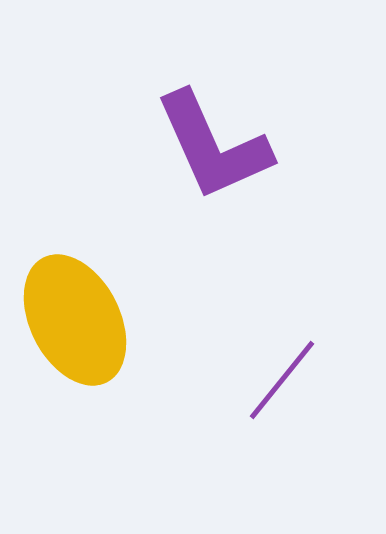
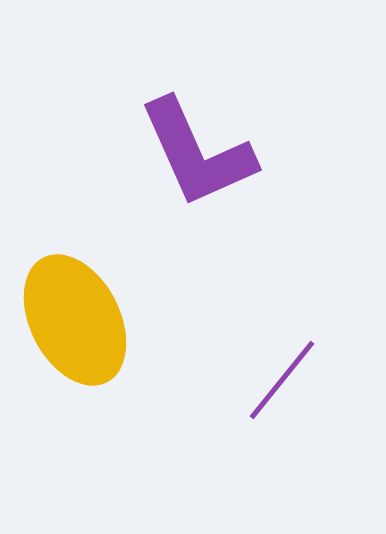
purple L-shape: moved 16 px left, 7 px down
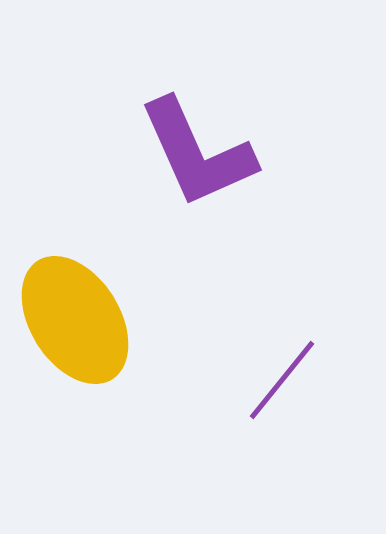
yellow ellipse: rotated 5 degrees counterclockwise
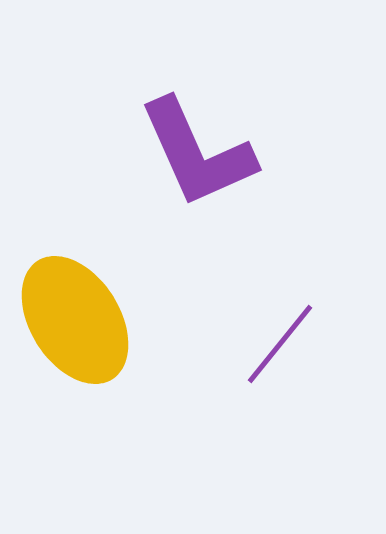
purple line: moved 2 px left, 36 px up
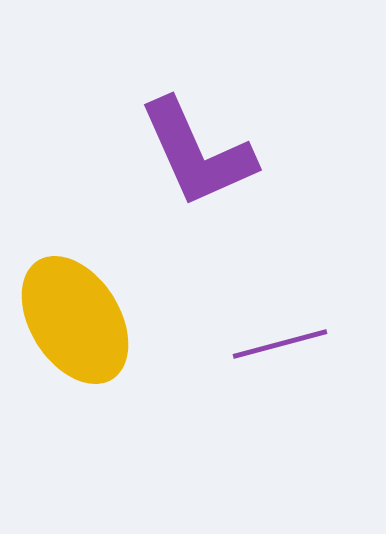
purple line: rotated 36 degrees clockwise
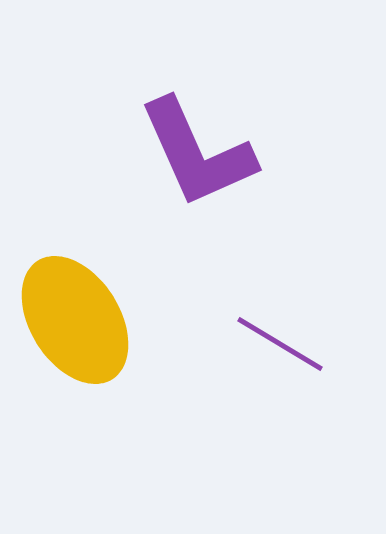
purple line: rotated 46 degrees clockwise
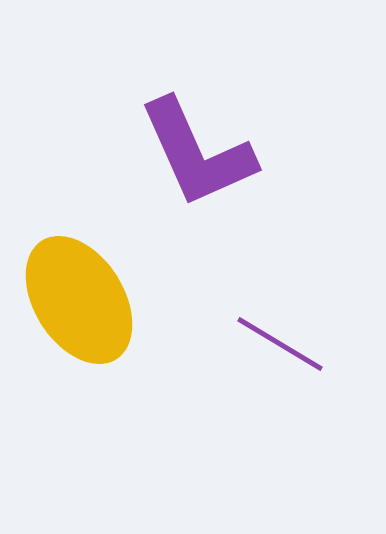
yellow ellipse: moved 4 px right, 20 px up
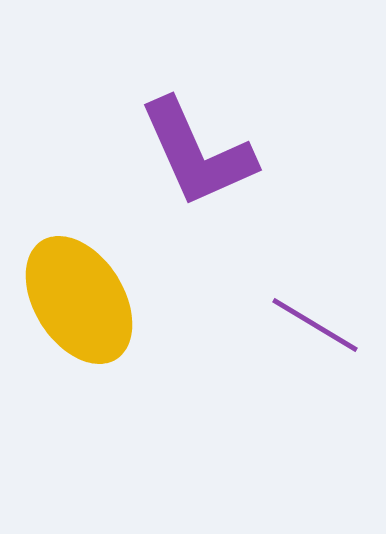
purple line: moved 35 px right, 19 px up
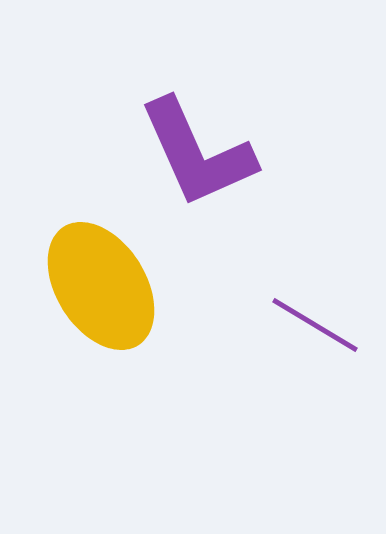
yellow ellipse: moved 22 px right, 14 px up
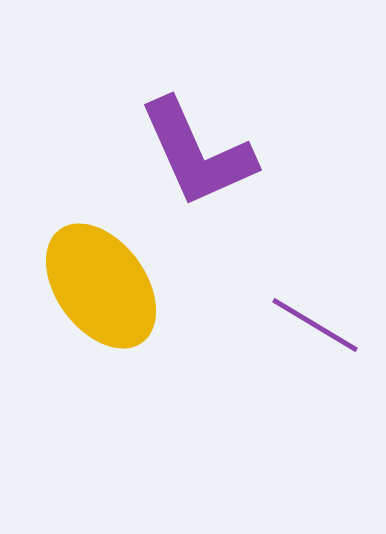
yellow ellipse: rotated 4 degrees counterclockwise
